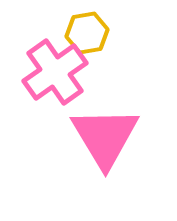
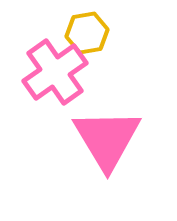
pink triangle: moved 2 px right, 2 px down
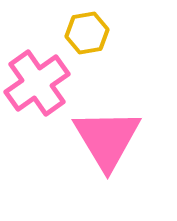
pink cross: moved 18 px left, 11 px down
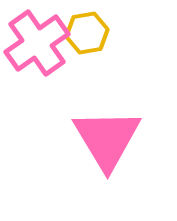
pink cross: moved 40 px up
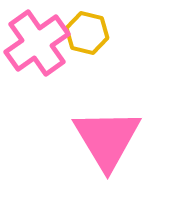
yellow hexagon: rotated 24 degrees clockwise
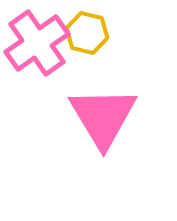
pink triangle: moved 4 px left, 22 px up
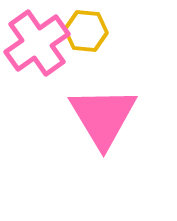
yellow hexagon: moved 1 px left, 2 px up; rotated 9 degrees counterclockwise
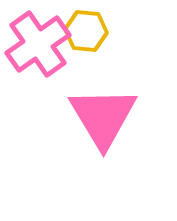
pink cross: moved 1 px right, 1 px down
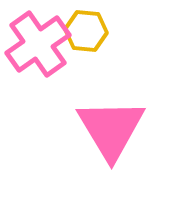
pink triangle: moved 8 px right, 12 px down
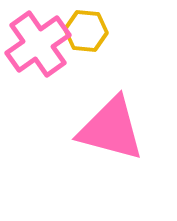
pink triangle: rotated 44 degrees counterclockwise
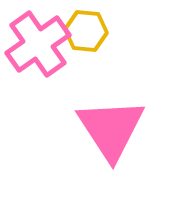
pink triangle: rotated 42 degrees clockwise
